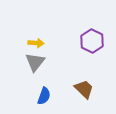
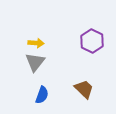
blue semicircle: moved 2 px left, 1 px up
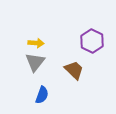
brown trapezoid: moved 10 px left, 19 px up
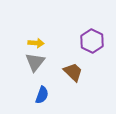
brown trapezoid: moved 1 px left, 2 px down
